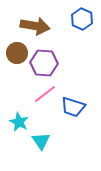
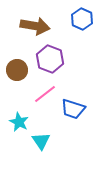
brown circle: moved 17 px down
purple hexagon: moved 6 px right, 4 px up; rotated 16 degrees clockwise
blue trapezoid: moved 2 px down
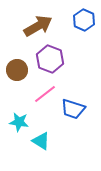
blue hexagon: moved 2 px right, 1 px down
brown arrow: moved 3 px right; rotated 40 degrees counterclockwise
cyan star: rotated 18 degrees counterclockwise
cyan triangle: rotated 24 degrees counterclockwise
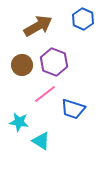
blue hexagon: moved 1 px left, 1 px up
purple hexagon: moved 4 px right, 3 px down
brown circle: moved 5 px right, 5 px up
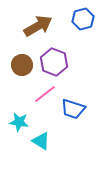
blue hexagon: rotated 20 degrees clockwise
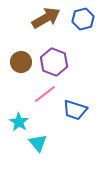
brown arrow: moved 8 px right, 8 px up
brown circle: moved 1 px left, 3 px up
blue trapezoid: moved 2 px right, 1 px down
cyan star: rotated 24 degrees clockwise
cyan triangle: moved 3 px left, 2 px down; rotated 18 degrees clockwise
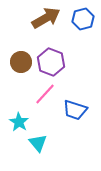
purple hexagon: moved 3 px left
pink line: rotated 10 degrees counterclockwise
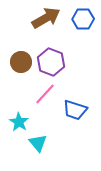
blue hexagon: rotated 15 degrees clockwise
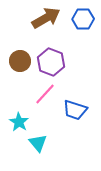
brown circle: moved 1 px left, 1 px up
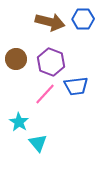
brown arrow: moved 4 px right, 4 px down; rotated 44 degrees clockwise
brown circle: moved 4 px left, 2 px up
blue trapezoid: moved 1 px right, 24 px up; rotated 25 degrees counterclockwise
